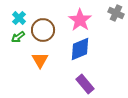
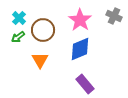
gray cross: moved 2 px left, 3 px down
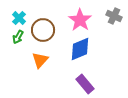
green arrow: rotated 24 degrees counterclockwise
orange triangle: rotated 12 degrees clockwise
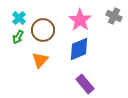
blue diamond: moved 1 px left
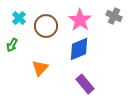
brown circle: moved 3 px right, 4 px up
green arrow: moved 6 px left, 8 px down
orange triangle: moved 8 px down
